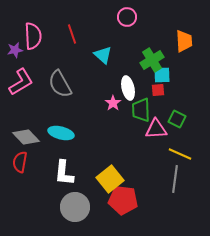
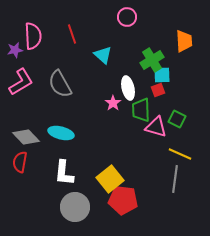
red square: rotated 16 degrees counterclockwise
pink triangle: moved 2 px up; rotated 20 degrees clockwise
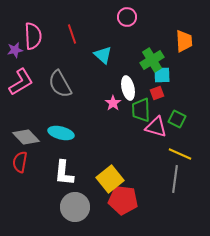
red square: moved 1 px left, 3 px down
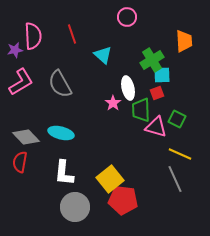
gray line: rotated 32 degrees counterclockwise
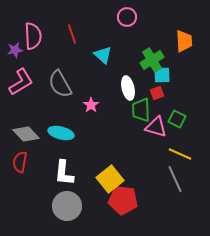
pink star: moved 22 px left, 2 px down
gray diamond: moved 3 px up
gray circle: moved 8 px left, 1 px up
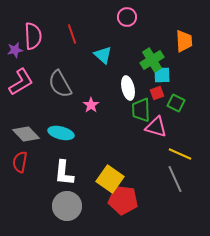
green square: moved 1 px left, 16 px up
yellow square: rotated 16 degrees counterclockwise
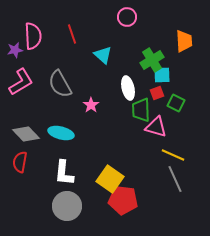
yellow line: moved 7 px left, 1 px down
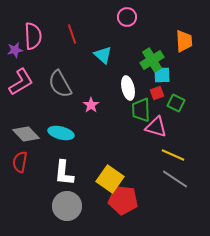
gray line: rotated 32 degrees counterclockwise
